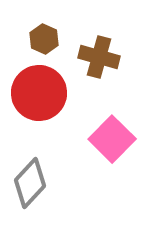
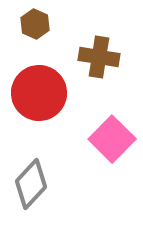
brown hexagon: moved 9 px left, 15 px up
brown cross: rotated 6 degrees counterclockwise
gray diamond: moved 1 px right, 1 px down
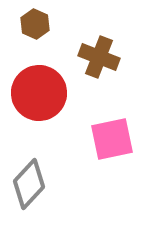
brown cross: rotated 12 degrees clockwise
pink square: rotated 33 degrees clockwise
gray diamond: moved 2 px left
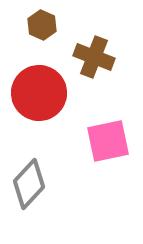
brown hexagon: moved 7 px right, 1 px down
brown cross: moved 5 px left
pink square: moved 4 px left, 2 px down
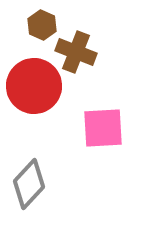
brown cross: moved 18 px left, 5 px up
red circle: moved 5 px left, 7 px up
pink square: moved 5 px left, 13 px up; rotated 9 degrees clockwise
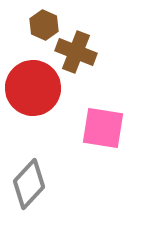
brown hexagon: moved 2 px right
red circle: moved 1 px left, 2 px down
pink square: rotated 12 degrees clockwise
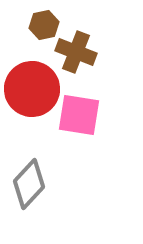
brown hexagon: rotated 24 degrees clockwise
red circle: moved 1 px left, 1 px down
pink square: moved 24 px left, 13 px up
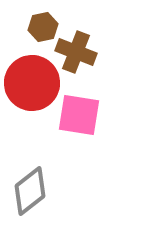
brown hexagon: moved 1 px left, 2 px down
red circle: moved 6 px up
gray diamond: moved 1 px right, 7 px down; rotated 9 degrees clockwise
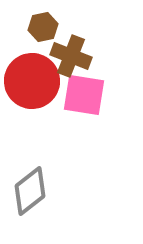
brown cross: moved 5 px left, 4 px down
red circle: moved 2 px up
pink square: moved 5 px right, 20 px up
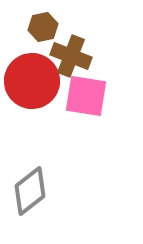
pink square: moved 2 px right, 1 px down
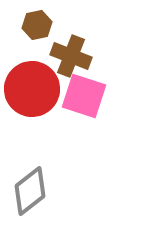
brown hexagon: moved 6 px left, 2 px up
red circle: moved 8 px down
pink square: moved 2 px left; rotated 9 degrees clockwise
